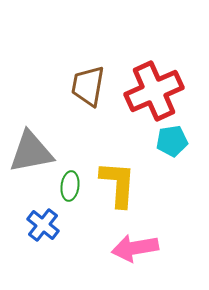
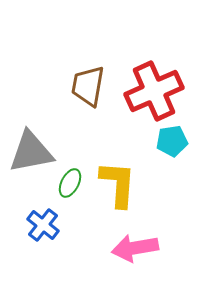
green ellipse: moved 3 px up; rotated 20 degrees clockwise
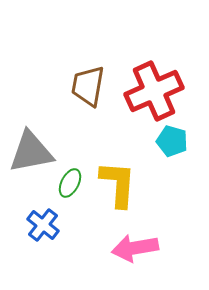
cyan pentagon: rotated 24 degrees clockwise
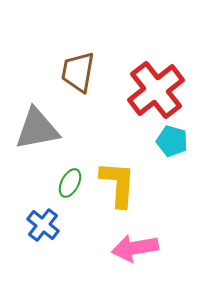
brown trapezoid: moved 10 px left, 14 px up
red cross: moved 2 px right, 1 px up; rotated 14 degrees counterclockwise
gray triangle: moved 6 px right, 23 px up
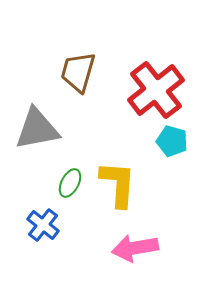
brown trapezoid: rotated 6 degrees clockwise
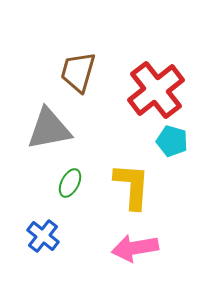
gray triangle: moved 12 px right
yellow L-shape: moved 14 px right, 2 px down
blue cross: moved 11 px down
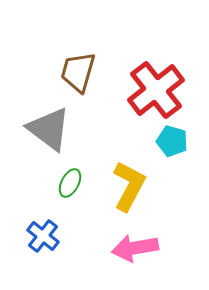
gray triangle: rotated 48 degrees clockwise
yellow L-shape: moved 3 px left; rotated 24 degrees clockwise
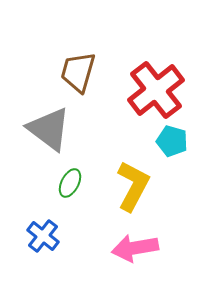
yellow L-shape: moved 4 px right
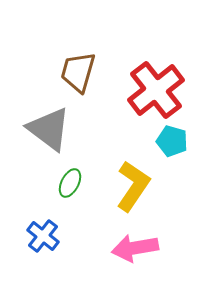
yellow L-shape: rotated 6 degrees clockwise
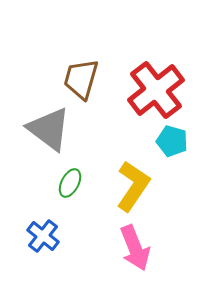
brown trapezoid: moved 3 px right, 7 px down
pink arrow: rotated 102 degrees counterclockwise
